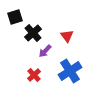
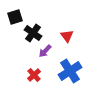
black cross: rotated 12 degrees counterclockwise
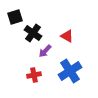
red triangle: rotated 24 degrees counterclockwise
red cross: rotated 32 degrees clockwise
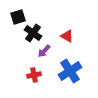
black square: moved 3 px right
purple arrow: moved 1 px left
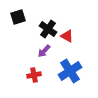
black cross: moved 15 px right, 4 px up
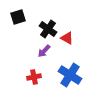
red triangle: moved 2 px down
blue cross: moved 4 px down; rotated 25 degrees counterclockwise
red cross: moved 2 px down
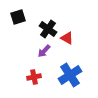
blue cross: rotated 25 degrees clockwise
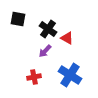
black square: moved 2 px down; rotated 28 degrees clockwise
purple arrow: moved 1 px right
blue cross: rotated 25 degrees counterclockwise
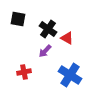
red cross: moved 10 px left, 5 px up
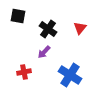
black square: moved 3 px up
red triangle: moved 13 px right, 10 px up; rotated 40 degrees clockwise
purple arrow: moved 1 px left, 1 px down
